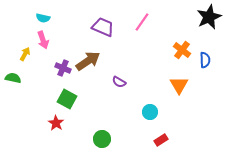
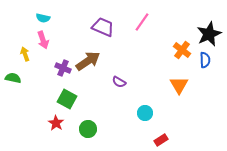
black star: moved 17 px down
yellow arrow: rotated 48 degrees counterclockwise
cyan circle: moved 5 px left, 1 px down
green circle: moved 14 px left, 10 px up
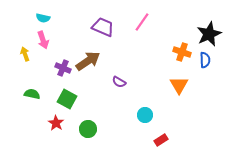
orange cross: moved 2 px down; rotated 18 degrees counterclockwise
green semicircle: moved 19 px right, 16 px down
cyan circle: moved 2 px down
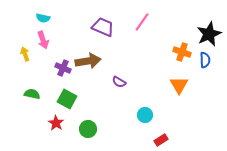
brown arrow: rotated 25 degrees clockwise
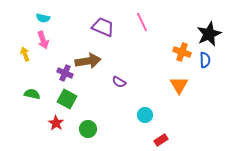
pink line: rotated 60 degrees counterclockwise
purple cross: moved 2 px right, 5 px down
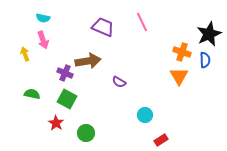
orange triangle: moved 9 px up
green circle: moved 2 px left, 4 px down
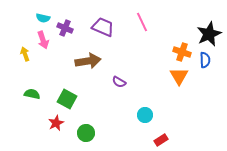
purple cross: moved 45 px up
red star: rotated 14 degrees clockwise
